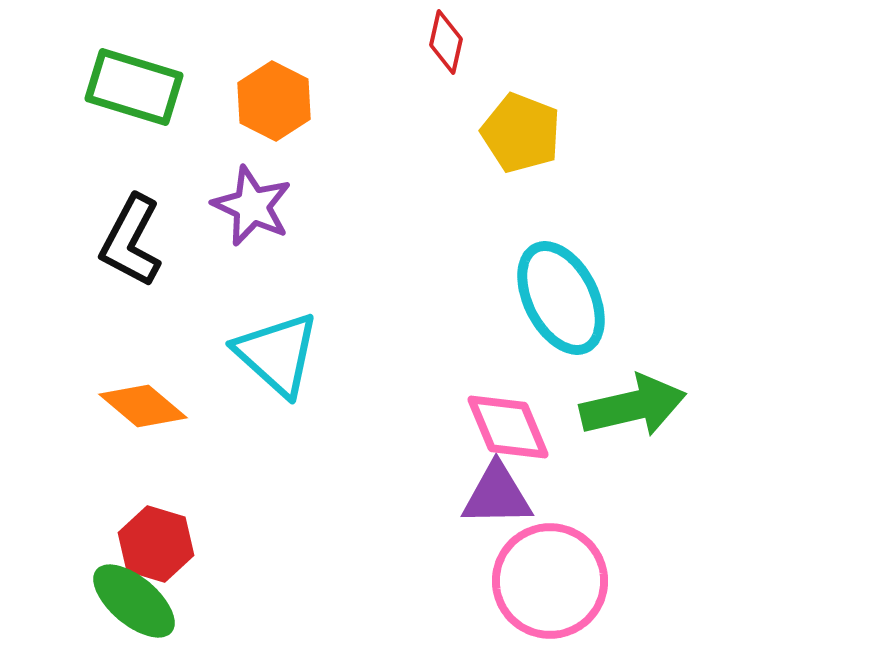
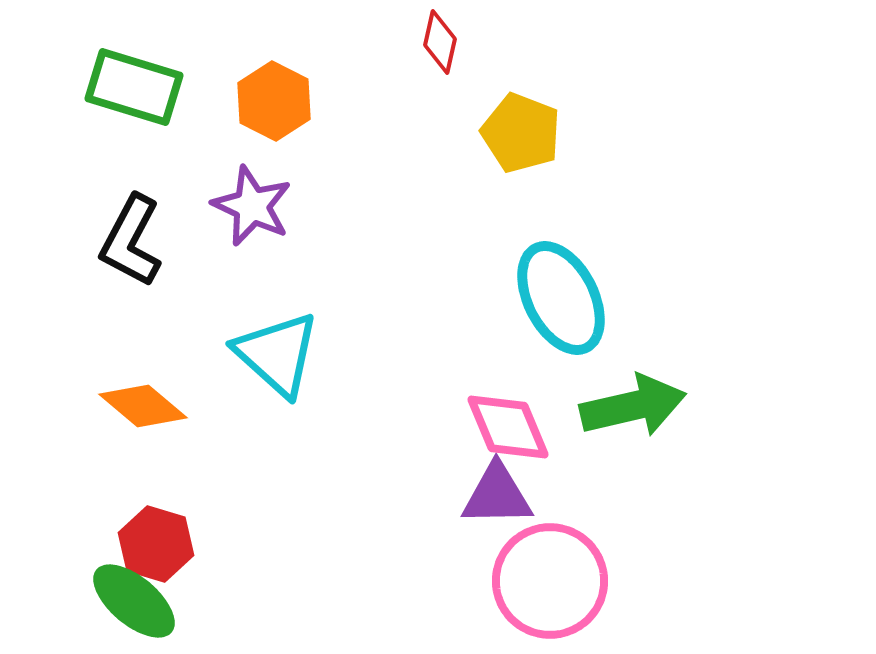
red diamond: moved 6 px left
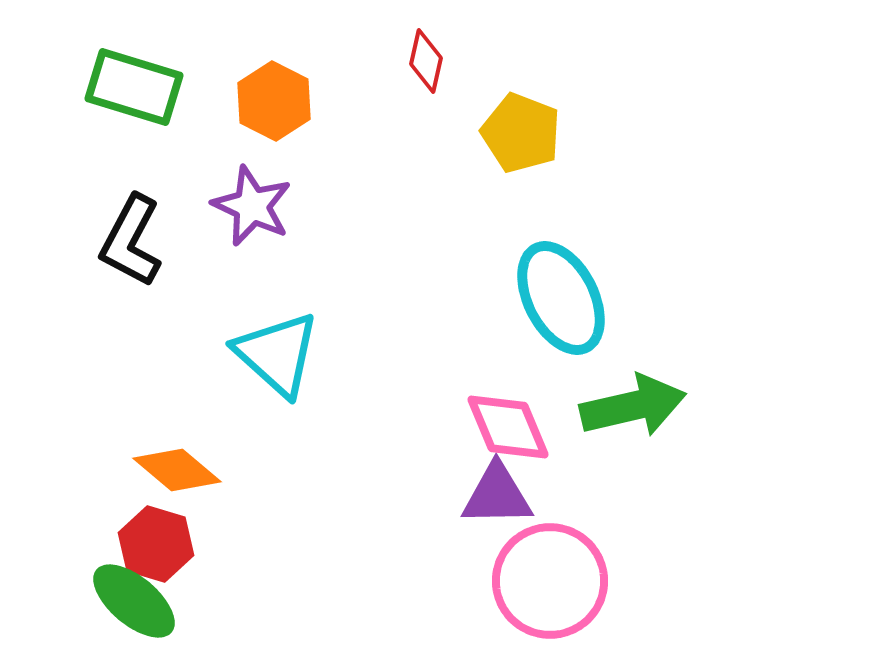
red diamond: moved 14 px left, 19 px down
orange diamond: moved 34 px right, 64 px down
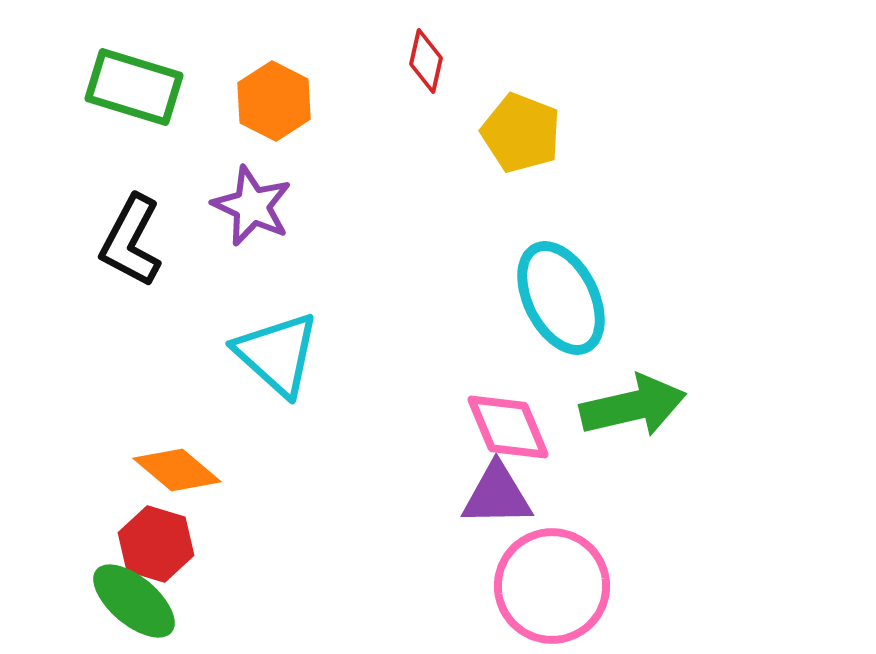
pink circle: moved 2 px right, 5 px down
